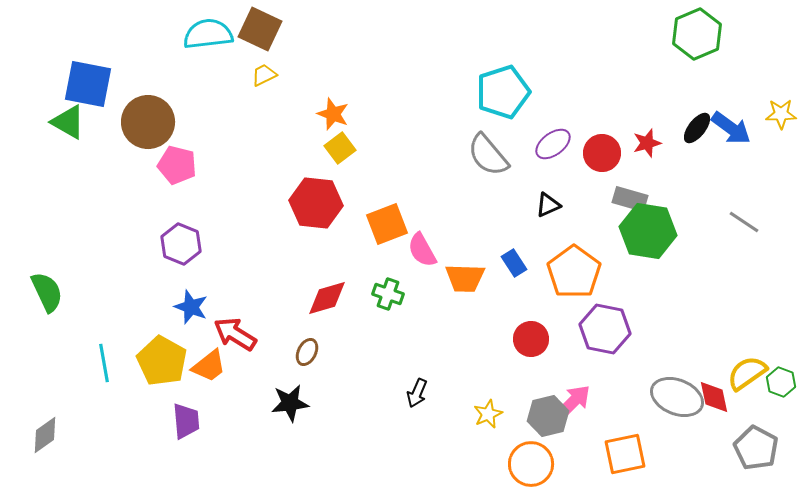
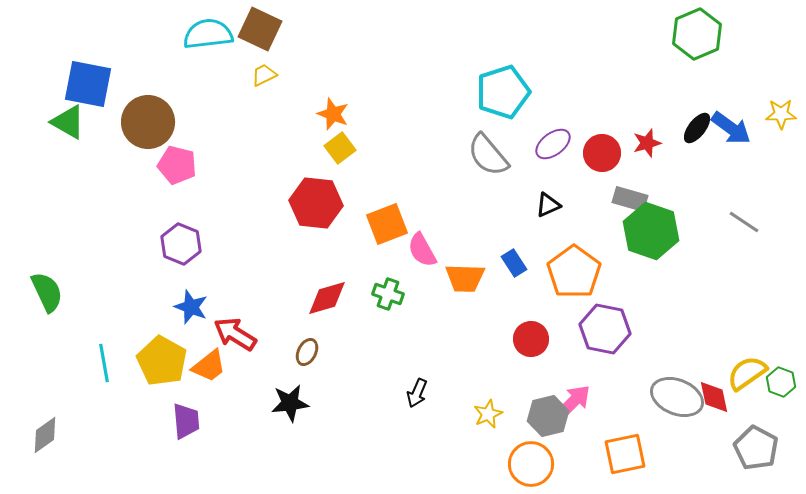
green hexagon at (648, 231): moved 3 px right; rotated 10 degrees clockwise
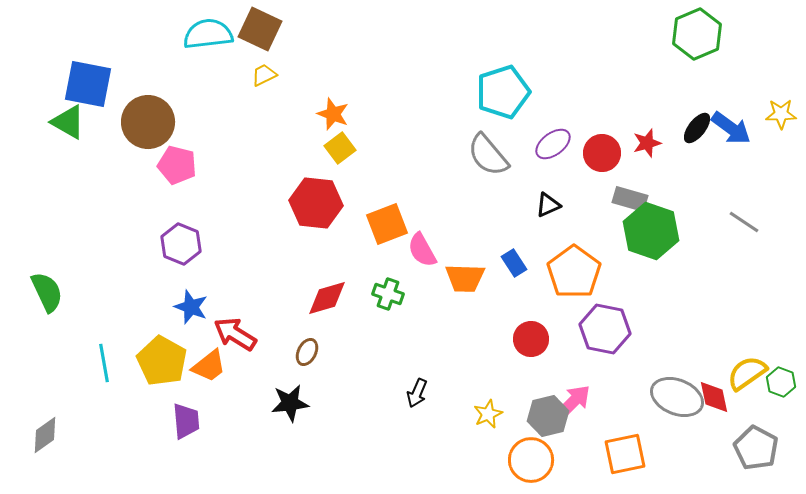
orange circle at (531, 464): moved 4 px up
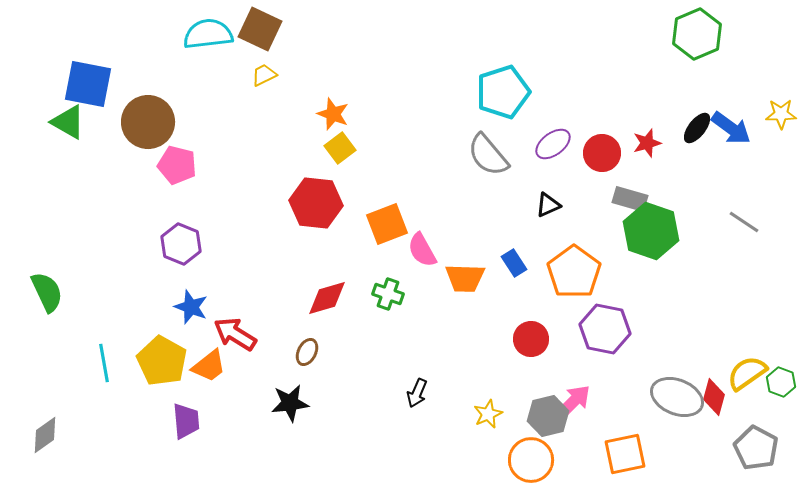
red diamond at (714, 397): rotated 27 degrees clockwise
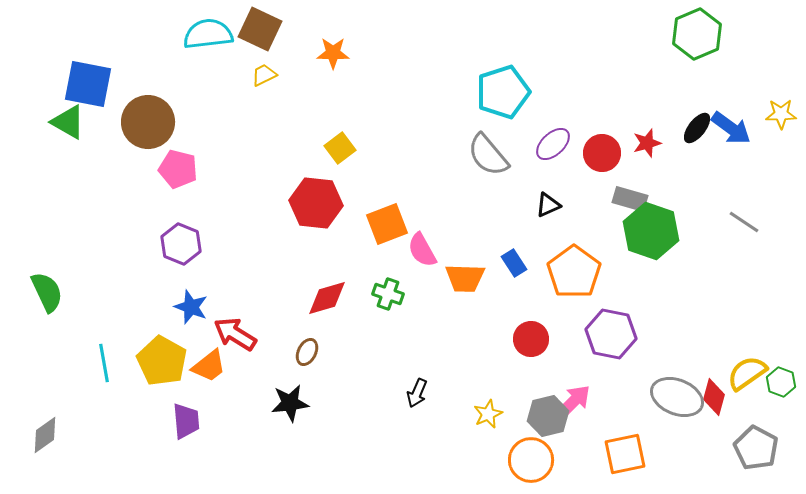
orange star at (333, 114): moved 61 px up; rotated 20 degrees counterclockwise
purple ellipse at (553, 144): rotated 6 degrees counterclockwise
pink pentagon at (177, 165): moved 1 px right, 4 px down
purple hexagon at (605, 329): moved 6 px right, 5 px down
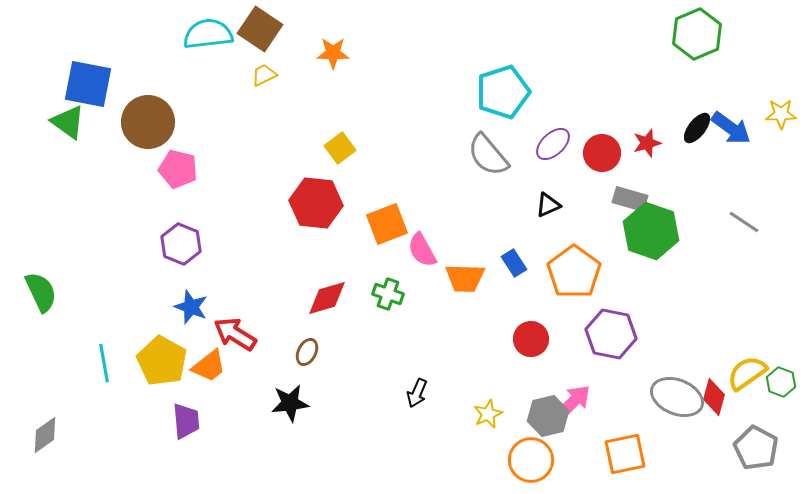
brown square at (260, 29): rotated 9 degrees clockwise
green triangle at (68, 122): rotated 6 degrees clockwise
green semicircle at (47, 292): moved 6 px left
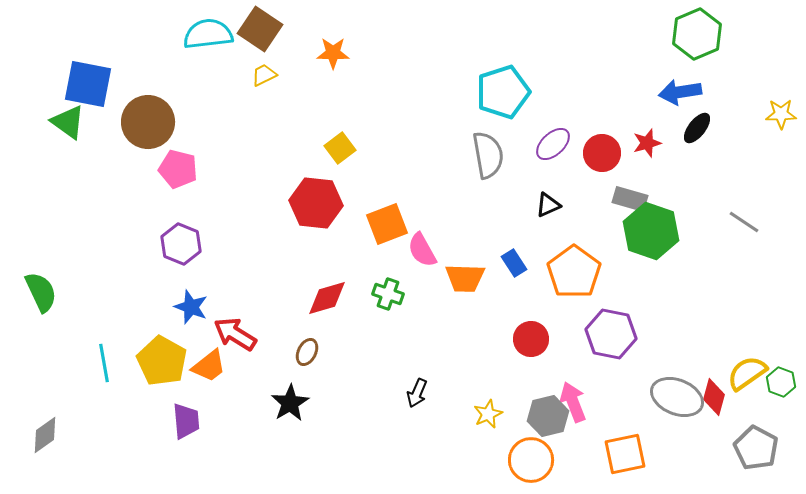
blue arrow at (731, 128): moved 51 px left, 36 px up; rotated 135 degrees clockwise
gray semicircle at (488, 155): rotated 150 degrees counterclockwise
pink arrow at (573, 402): rotated 66 degrees counterclockwise
black star at (290, 403): rotated 24 degrees counterclockwise
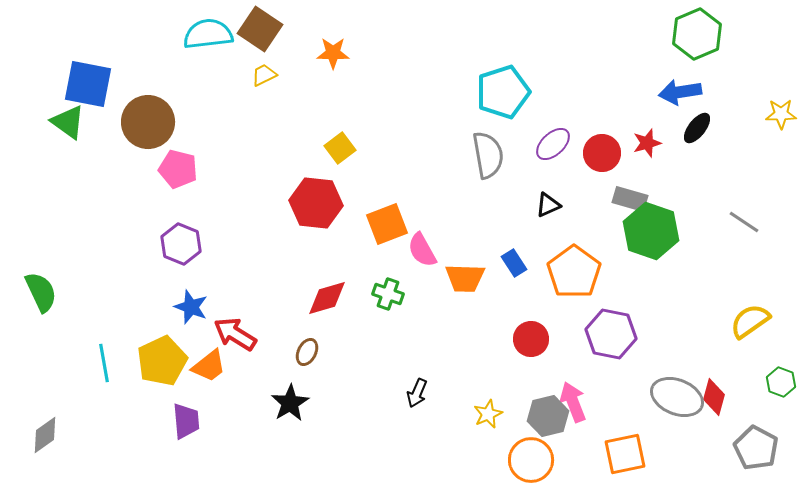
yellow pentagon at (162, 361): rotated 18 degrees clockwise
yellow semicircle at (747, 373): moved 3 px right, 52 px up
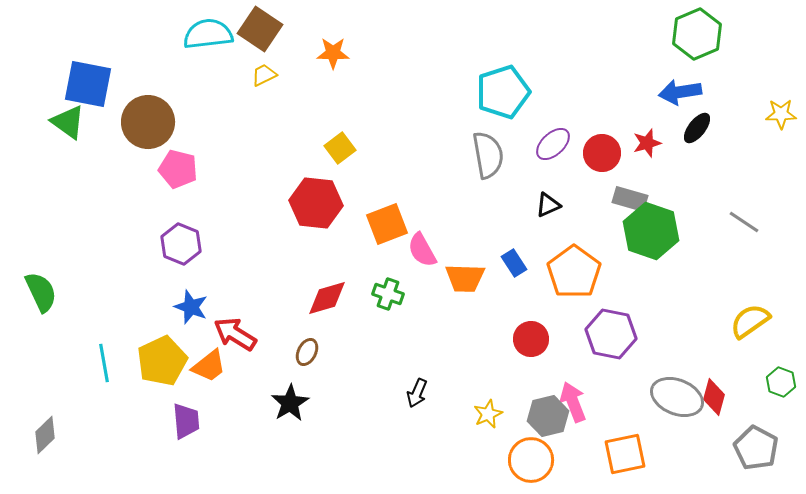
gray diamond at (45, 435): rotated 9 degrees counterclockwise
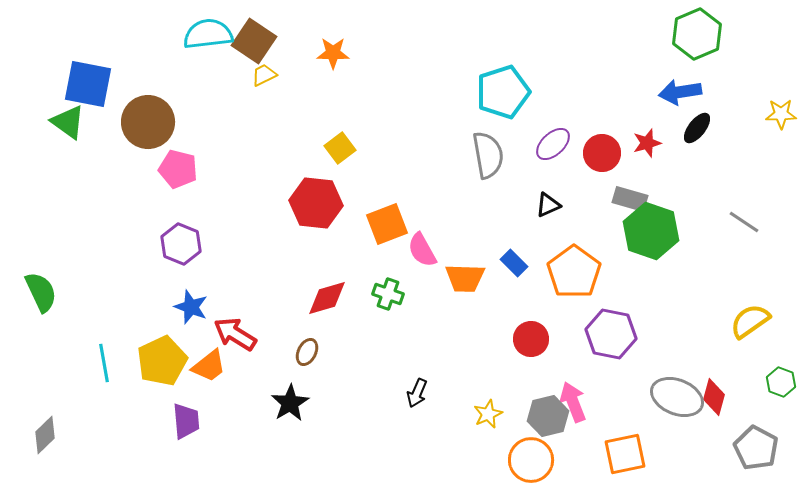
brown square at (260, 29): moved 6 px left, 12 px down
blue rectangle at (514, 263): rotated 12 degrees counterclockwise
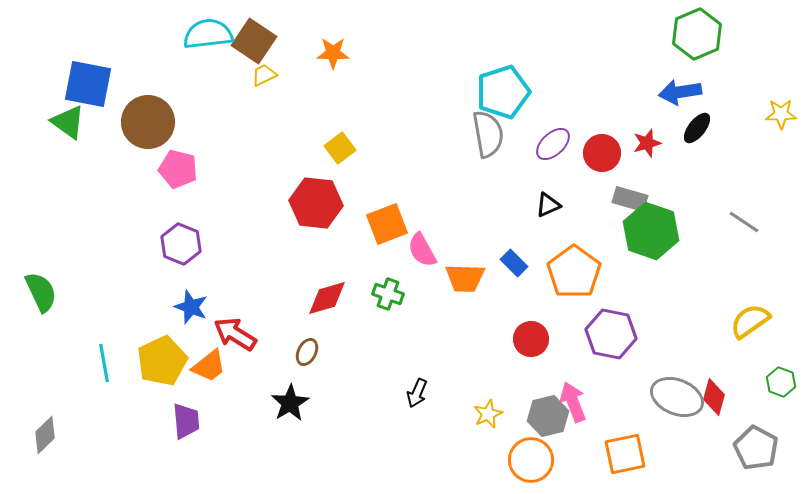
gray semicircle at (488, 155): moved 21 px up
